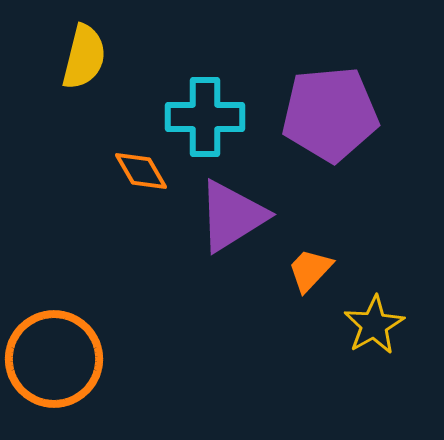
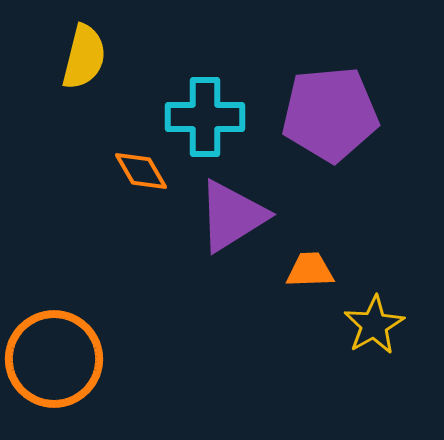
orange trapezoid: rotated 45 degrees clockwise
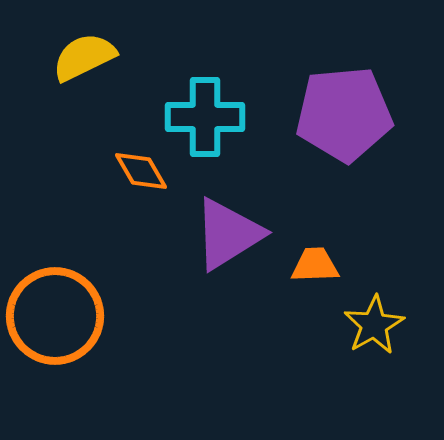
yellow semicircle: rotated 130 degrees counterclockwise
purple pentagon: moved 14 px right
purple triangle: moved 4 px left, 18 px down
orange trapezoid: moved 5 px right, 5 px up
orange circle: moved 1 px right, 43 px up
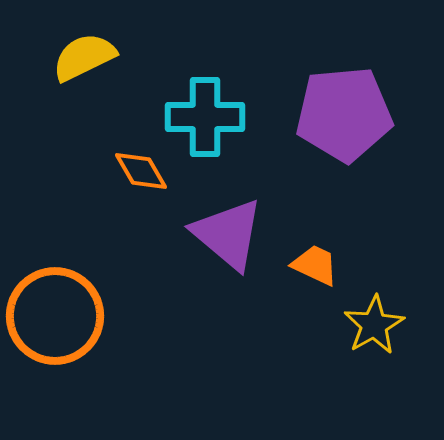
purple triangle: rotated 48 degrees counterclockwise
orange trapezoid: rotated 27 degrees clockwise
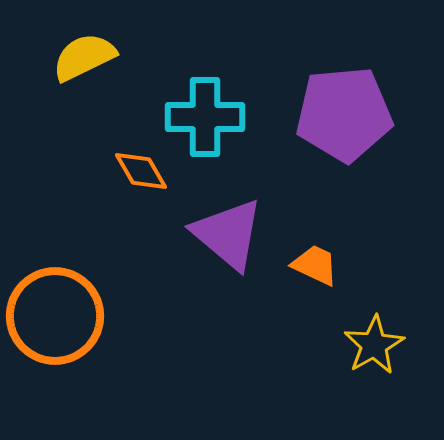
yellow star: moved 20 px down
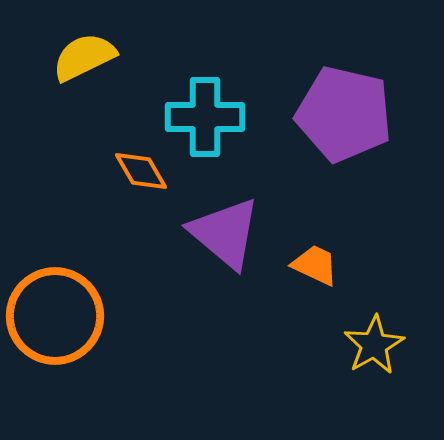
purple pentagon: rotated 18 degrees clockwise
purple triangle: moved 3 px left, 1 px up
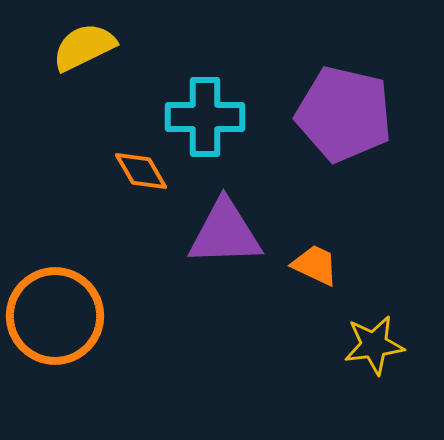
yellow semicircle: moved 10 px up
purple triangle: rotated 42 degrees counterclockwise
yellow star: rotated 22 degrees clockwise
